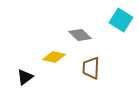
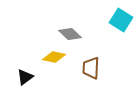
gray diamond: moved 10 px left, 1 px up
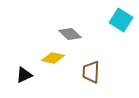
yellow diamond: moved 1 px left, 1 px down
brown trapezoid: moved 4 px down
black triangle: moved 1 px left, 2 px up; rotated 12 degrees clockwise
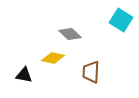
black triangle: rotated 36 degrees clockwise
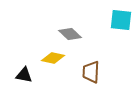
cyan square: rotated 25 degrees counterclockwise
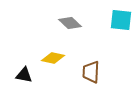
gray diamond: moved 11 px up
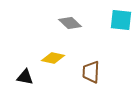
black triangle: moved 1 px right, 2 px down
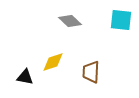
gray diamond: moved 2 px up
yellow diamond: moved 4 px down; rotated 30 degrees counterclockwise
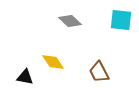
yellow diamond: rotated 75 degrees clockwise
brown trapezoid: moved 8 px right; rotated 30 degrees counterclockwise
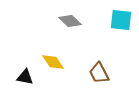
brown trapezoid: moved 1 px down
